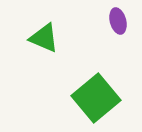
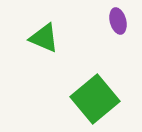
green square: moved 1 px left, 1 px down
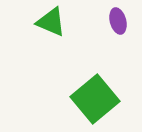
green triangle: moved 7 px right, 16 px up
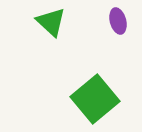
green triangle: rotated 20 degrees clockwise
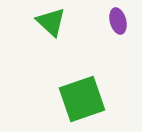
green square: moved 13 px left; rotated 21 degrees clockwise
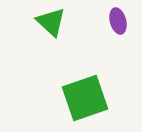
green square: moved 3 px right, 1 px up
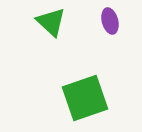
purple ellipse: moved 8 px left
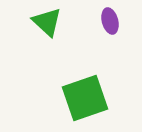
green triangle: moved 4 px left
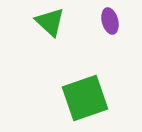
green triangle: moved 3 px right
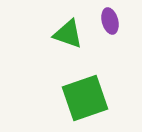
green triangle: moved 18 px right, 12 px down; rotated 24 degrees counterclockwise
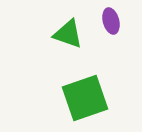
purple ellipse: moved 1 px right
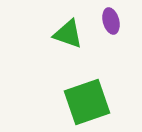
green square: moved 2 px right, 4 px down
